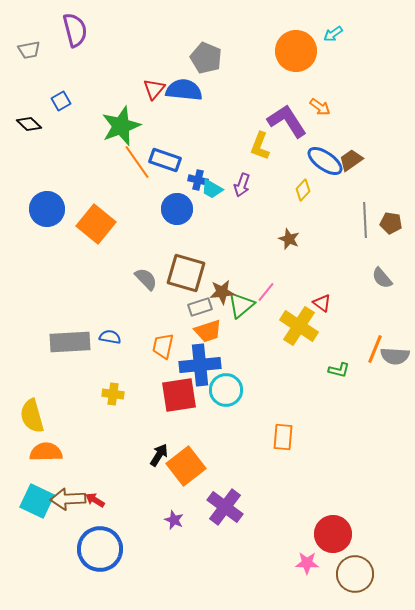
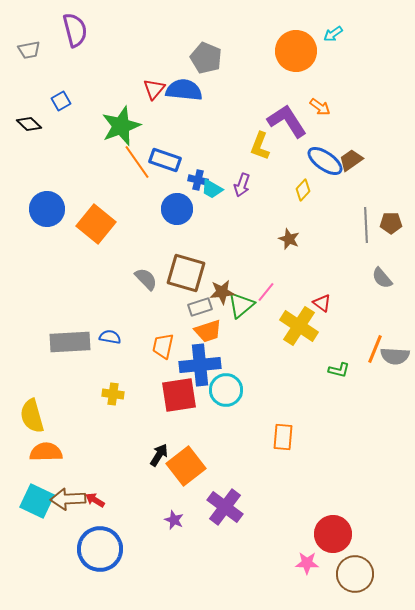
gray line at (365, 220): moved 1 px right, 5 px down
brown pentagon at (391, 223): rotated 10 degrees counterclockwise
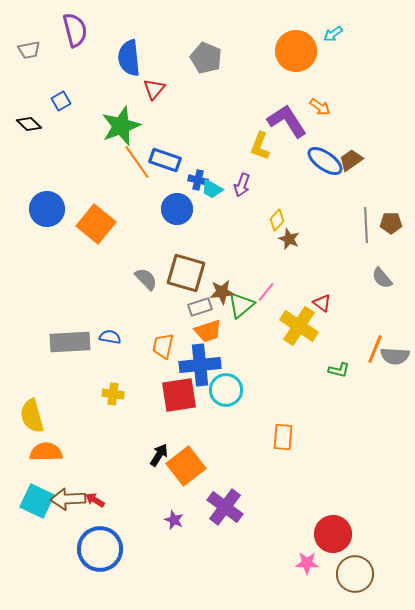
blue semicircle at (184, 90): moved 55 px left, 32 px up; rotated 102 degrees counterclockwise
yellow diamond at (303, 190): moved 26 px left, 30 px down
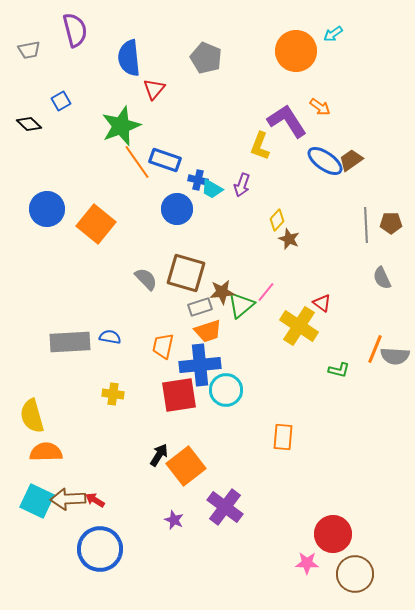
gray semicircle at (382, 278): rotated 15 degrees clockwise
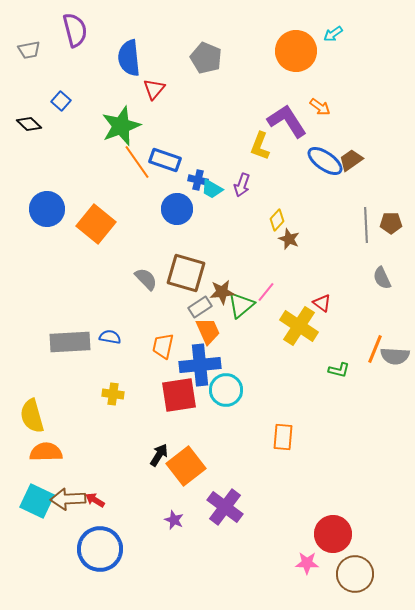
blue square at (61, 101): rotated 18 degrees counterclockwise
gray rectangle at (200, 307): rotated 15 degrees counterclockwise
orange trapezoid at (208, 331): rotated 96 degrees counterclockwise
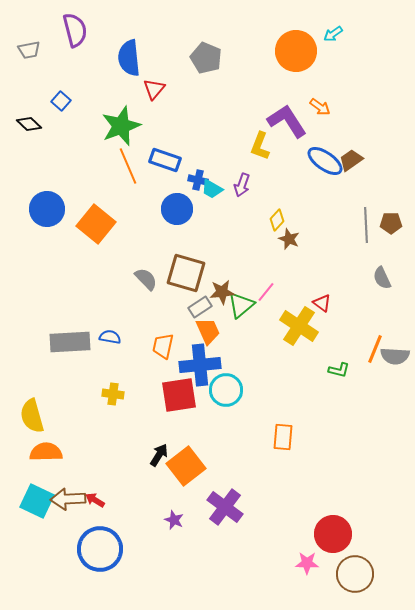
orange line at (137, 162): moved 9 px left, 4 px down; rotated 12 degrees clockwise
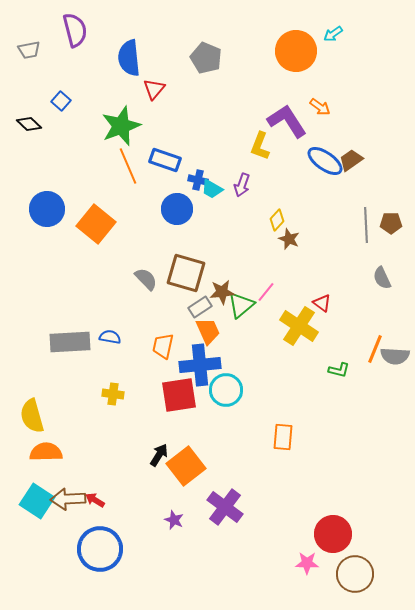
cyan square at (37, 501): rotated 8 degrees clockwise
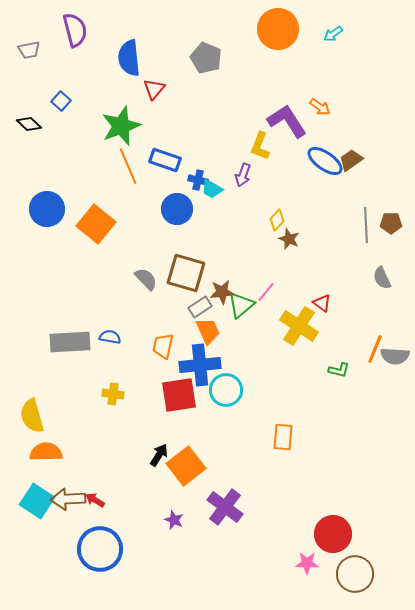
orange circle at (296, 51): moved 18 px left, 22 px up
purple arrow at (242, 185): moved 1 px right, 10 px up
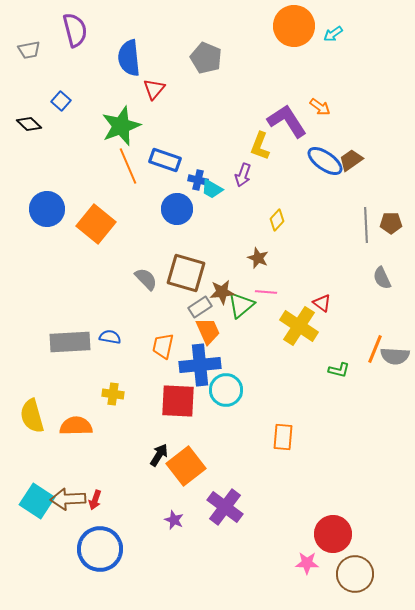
orange circle at (278, 29): moved 16 px right, 3 px up
brown star at (289, 239): moved 31 px left, 19 px down
pink line at (266, 292): rotated 55 degrees clockwise
red square at (179, 395): moved 1 px left, 6 px down; rotated 12 degrees clockwise
orange semicircle at (46, 452): moved 30 px right, 26 px up
red arrow at (95, 500): rotated 102 degrees counterclockwise
